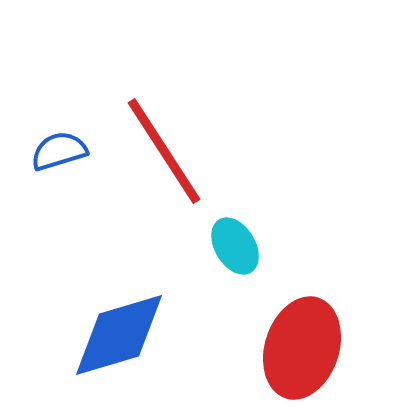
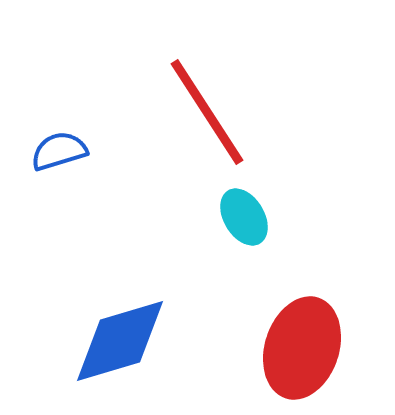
red line: moved 43 px right, 39 px up
cyan ellipse: moved 9 px right, 29 px up
blue diamond: moved 1 px right, 6 px down
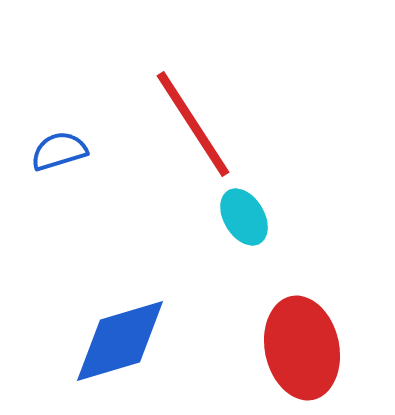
red line: moved 14 px left, 12 px down
red ellipse: rotated 30 degrees counterclockwise
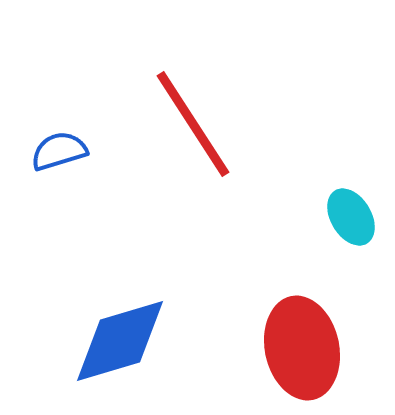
cyan ellipse: moved 107 px right
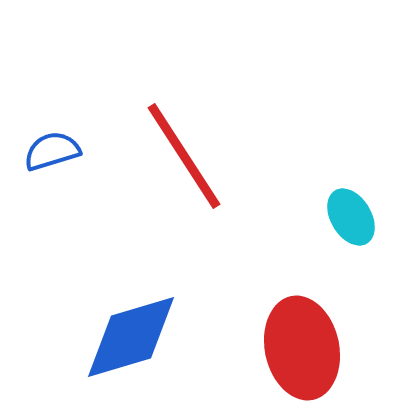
red line: moved 9 px left, 32 px down
blue semicircle: moved 7 px left
blue diamond: moved 11 px right, 4 px up
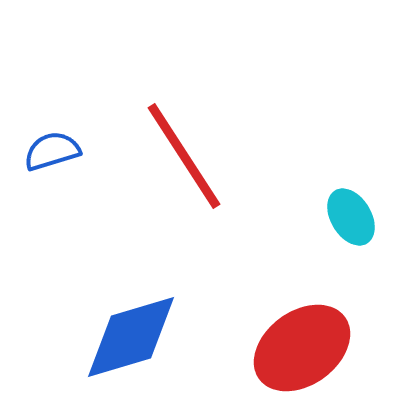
red ellipse: rotated 66 degrees clockwise
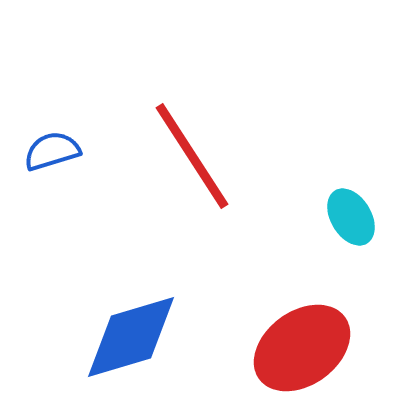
red line: moved 8 px right
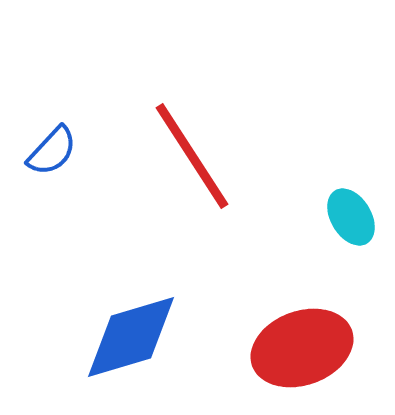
blue semicircle: rotated 150 degrees clockwise
red ellipse: rotated 16 degrees clockwise
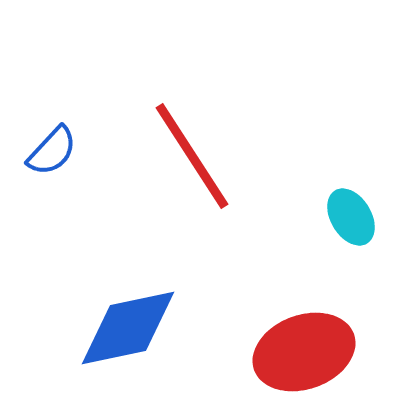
blue diamond: moved 3 px left, 9 px up; rotated 5 degrees clockwise
red ellipse: moved 2 px right, 4 px down
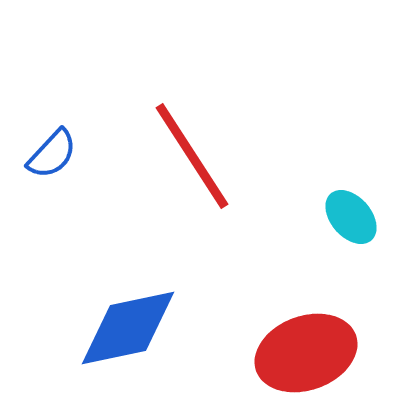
blue semicircle: moved 3 px down
cyan ellipse: rotated 10 degrees counterclockwise
red ellipse: moved 2 px right, 1 px down
